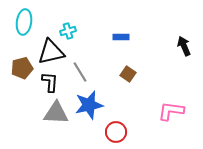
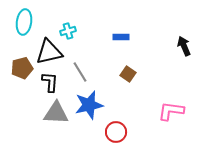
black triangle: moved 2 px left
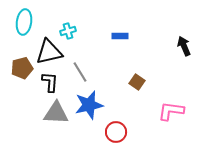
blue rectangle: moved 1 px left, 1 px up
brown square: moved 9 px right, 8 px down
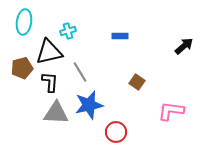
black arrow: rotated 72 degrees clockwise
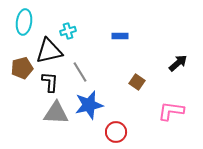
black arrow: moved 6 px left, 17 px down
black triangle: moved 1 px up
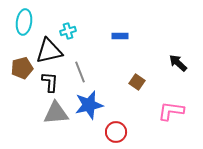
black arrow: rotated 96 degrees counterclockwise
gray line: rotated 10 degrees clockwise
gray triangle: rotated 8 degrees counterclockwise
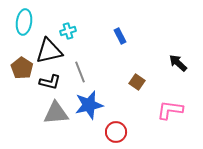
blue rectangle: rotated 63 degrees clockwise
brown pentagon: rotated 25 degrees counterclockwise
black L-shape: rotated 100 degrees clockwise
pink L-shape: moved 1 px left, 1 px up
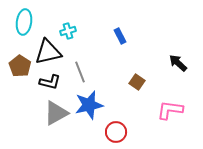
black triangle: moved 1 px left, 1 px down
brown pentagon: moved 2 px left, 2 px up
gray triangle: rotated 24 degrees counterclockwise
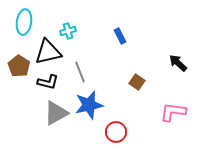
brown pentagon: moved 1 px left
black L-shape: moved 2 px left
pink L-shape: moved 3 px right, 2 px down
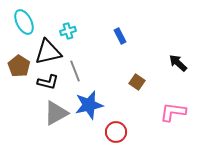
cyan ellipse: rotated 35 degrees counterclockwise
gray line: moved 5 px left, 1 px up
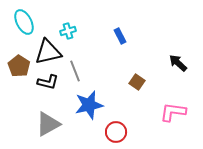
gray triangle: moved 8 px left, 11 px down
